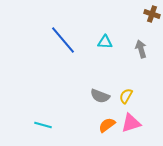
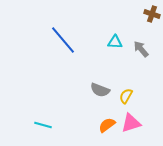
cyan triangle: moved 10 px right
gray arrow: rotated 24 degrees counterclockwise
gray semicircle: moved 6 px up
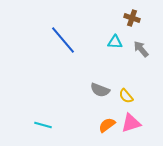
brown cross: moved 20 px left, 4 px down
yellow semicircle: rotated 70 degrees counterclockwise
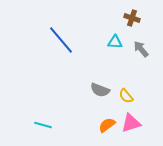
blue line: moved 2 px left
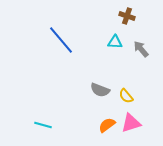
brown cross: moved 5 px left, 2 px up
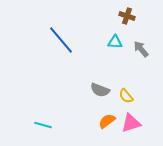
orange semicircle: moved 4 px up
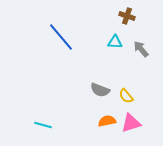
blue line: moved 3 px up
orange semicircle: rotated 24 degrees clockwise
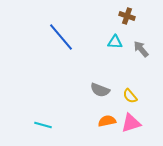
yellow semicircle: moved 4 px right
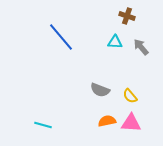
gray arrow: moved 2 px up
pink triangle: rotated 20 degrees clockwise
